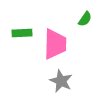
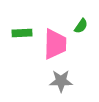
green semicircle: moved 4 px left, 7 px down
gray star: rotated 25 degrees counterclockwise
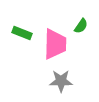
green rectangle: rotated 24 degrees clockwise
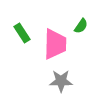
green rectangle: rotated 36 degrees clockwise
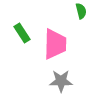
green semicircle: moved 15 px up; rotated 49 degrees counterclockwise
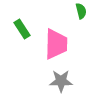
green rectangle: moved 4 px up
pink trapezoid: moved 1 px right
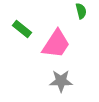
green rectangle: rotated 18 degrees counterclockwise
pink trapezoid: rotated 32 degrees clockwise
